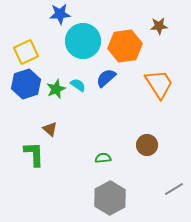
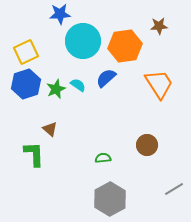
gray hexagon: moved 1 px down
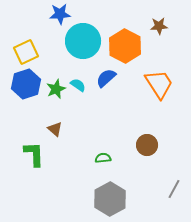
orange hexagon: rotated 24 degrees counterclockwise
brown triangle: moved 5 px right
gray line: rotated 30 degrees counterclockwise
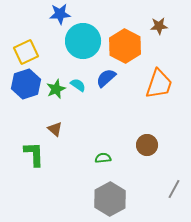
orange trapezoid: rotated 52 degrees clockwise
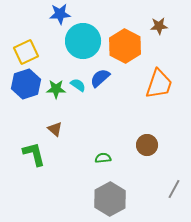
blue semicircle: moved 6 px left
green star: rotated 24 degrees clockwise
green L-shape: rotated 12 degrees counterclockwise
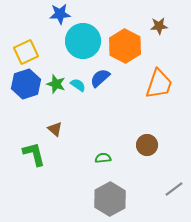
green star: moved 5 px up; rotated 18 degrees clockwise
gray line: rotated 24 degrees clockwise
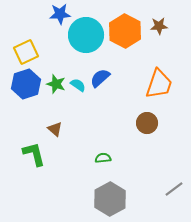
cyan circle: moved 3 px right, 6 px up
orange hexagon: moved 15 px up
brown circle: moved 22 px up
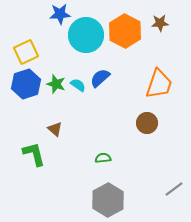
brown star: moved 1 px right, 3 px up
gray hexagon: moved 2 px left, 1 px down
